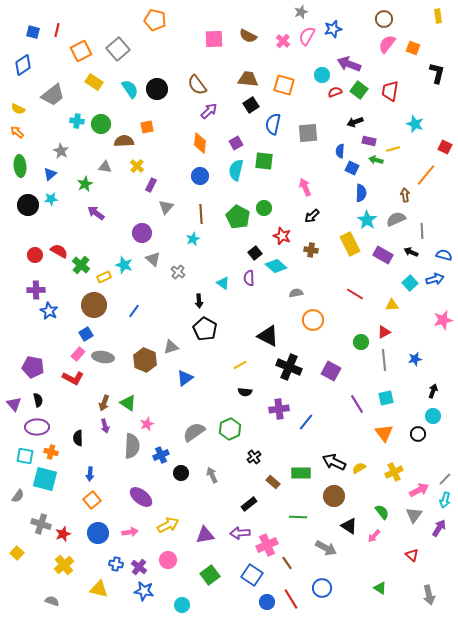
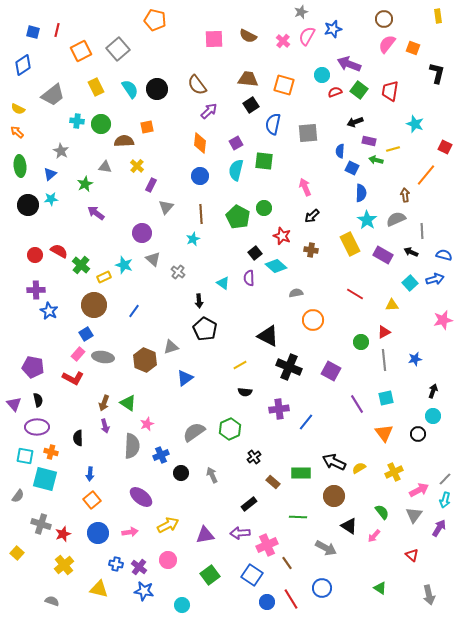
yellow rectangle at (94, 82): moved 2 px right, 5 px down; rotated 30 degrees clockwise
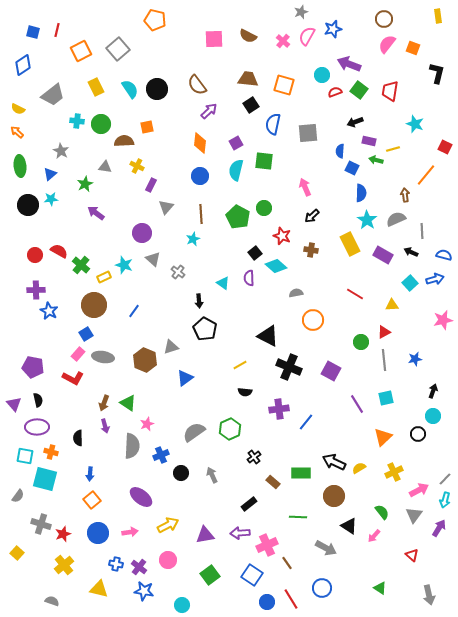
yellow cross at (137, 166): rotated 16 degrees counterclockwise
orange triangle at (384, 433): moved 1 px left, 4 px down; rotated 24 degrees clockwise
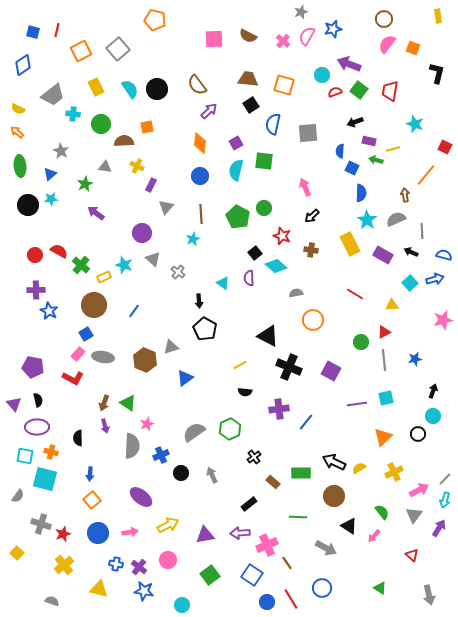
cyan cross at (77, 121): moved 4 px left, 7 px up
purple line at (357, 404): rotated 66 degrees counterclockwise
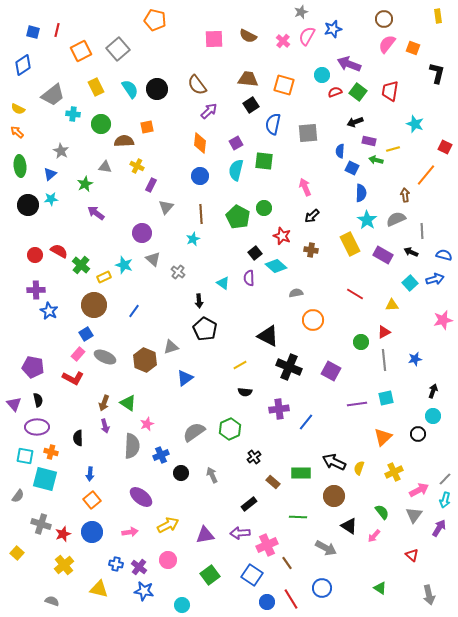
green square at (359, 90): moved 1 px left, 2 px down
gray ellipse at (103, 357): moved 2 px right; rotated 15 degrees clockwise
yellow semicircle at (359, 468): rotated 40 degrees counterclockwise
blue circle at (98, 533): moved 6 px left, 1 px up
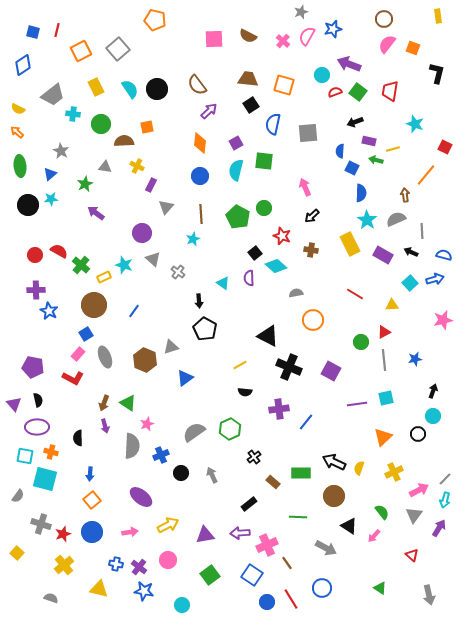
gray ellipse at (105, 357): rotated 45 degrees clockwise
gray semicircle at (52, 601): moved 1 px left, 3 px up
